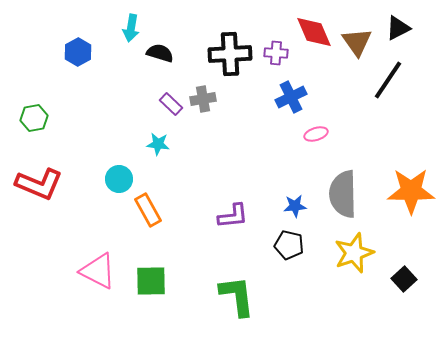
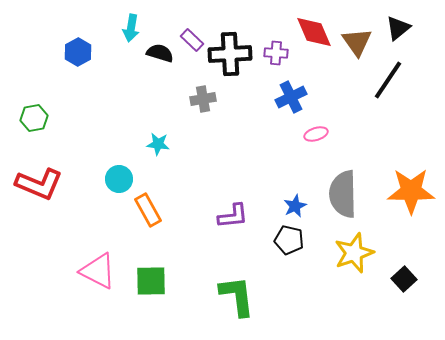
black triangle: rotated 12 degrees counterclockwise
purple rectangle: moved 21 px right, 64 px up
blue star: rotated 20 degrees counterclockwise
black pentagon: moved 5 px up
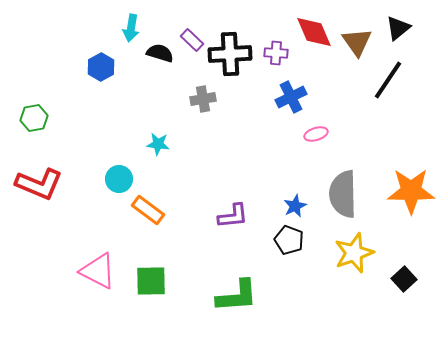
blue hexagon: moved 23 px right, 15 px down
orange rectangle: rotated 24 degrees counterclockwise
black pentagon: rotated 8 degrees clockwise
green L-shape: rotated 93 degrees clockwise
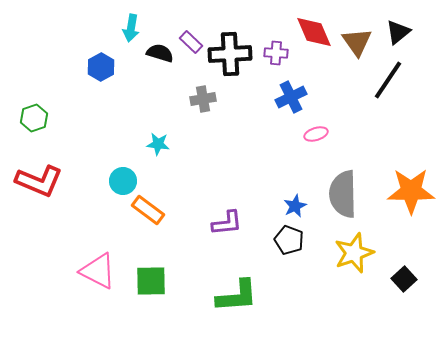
black triangle: moved 4 px down
purple rectangle: moved 1 px left, 2 px down
green hexagon: rotated 8 degrees counterclockwise
cyan circle: moved 4 px right, 2 px down
red L-shape: moved 3 px up
purple L-shape: moved 6 px left, 7 px down
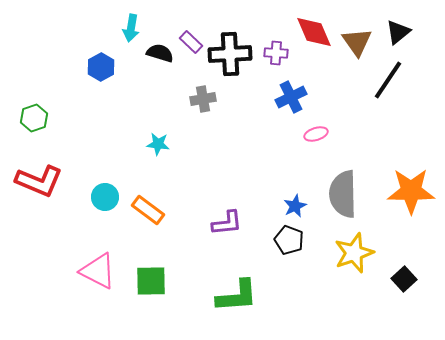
cyan circle: moved 18 px left, 16 px down
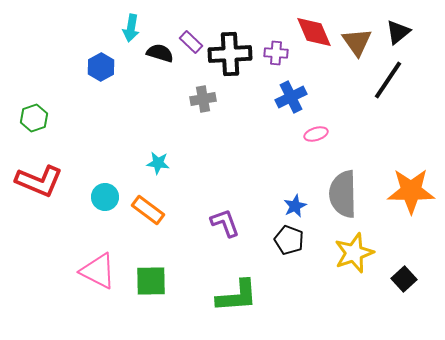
cyan star: moved 19 px down
purple L-shape: moved 2 px left; rotated 104 degrees counterclockwise
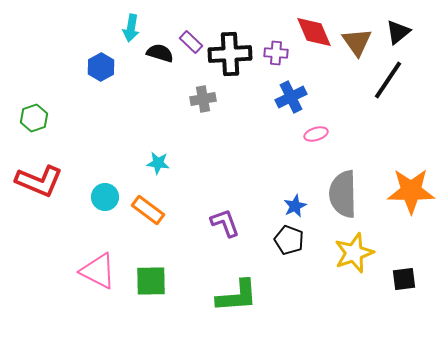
black square: rotated 35 degrees clockwise
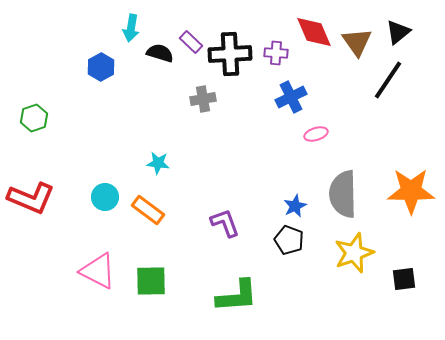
red L-shape: moved 8 px left, 17 px down
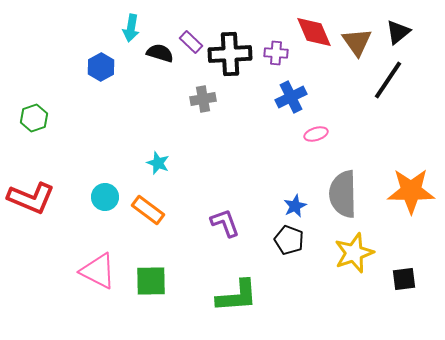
cyan star: rotated 15 degrees clockwise
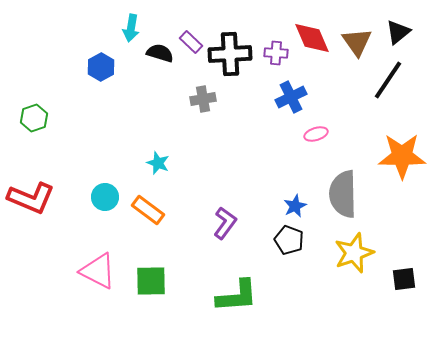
red diamond: moved 2 px left, 6 px down
orange star: moved 9 px left, 35 px up
purple L-shape: rotated 56 degrees clockwise
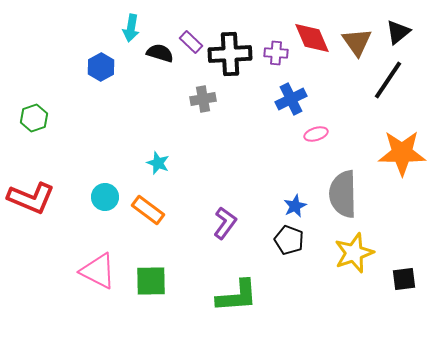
blue cross: moved 2 px down
orange star: moved 3 px up
